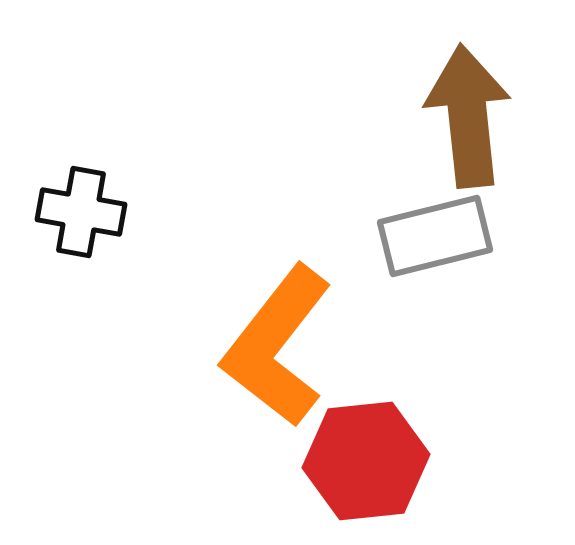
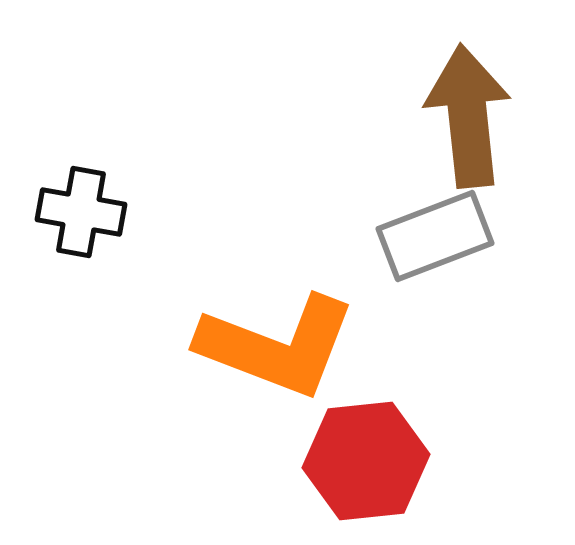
gray rectangle: rotated 7 degrees counterclockwise
orange L-shape: rotated 107 degrees counterclockwise
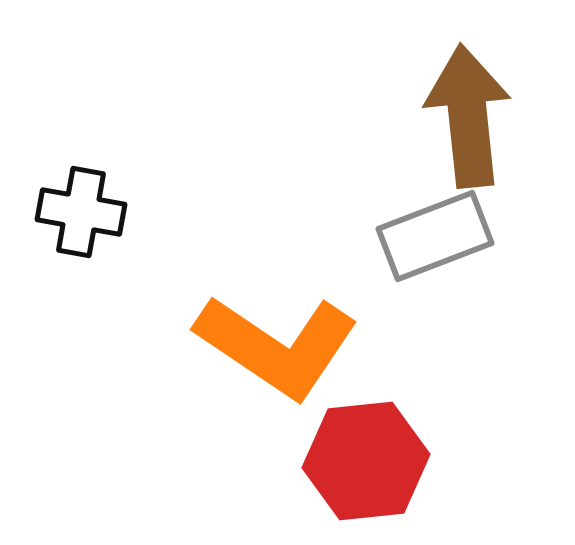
orange L-shape: rotated 13 degrees clockwise
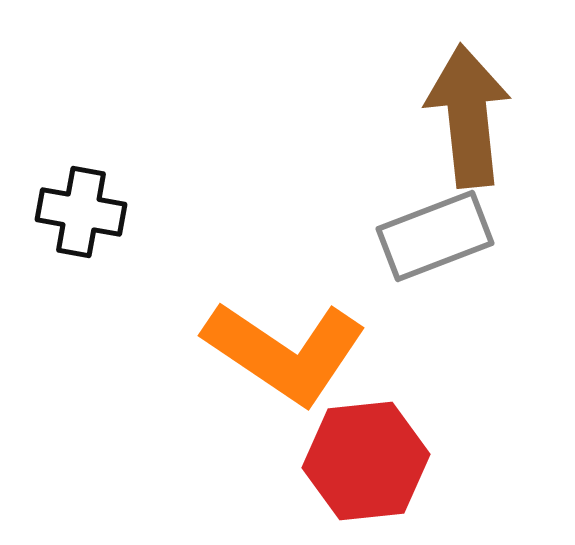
orange L-shape: moved 8 px right, 6 px down
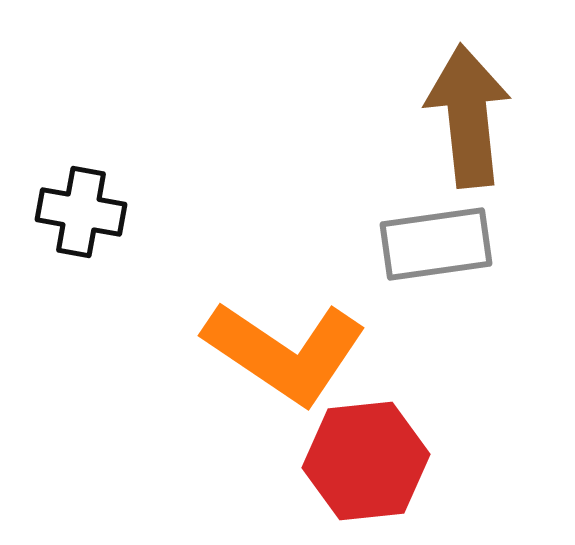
gray rectangle: moved 1 px right, 8 px down; rotated 13 degrees clockwise
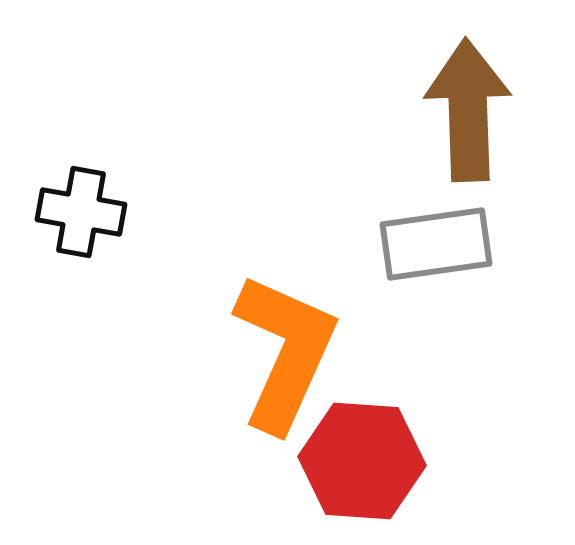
brown arrow: moved 6 px up; rotated 4 degrees clockwise
orange L-shape: rotated 100 degrees counterclockwise
red hexagon: moved 4 px left; rotated 10 degrees clockwise
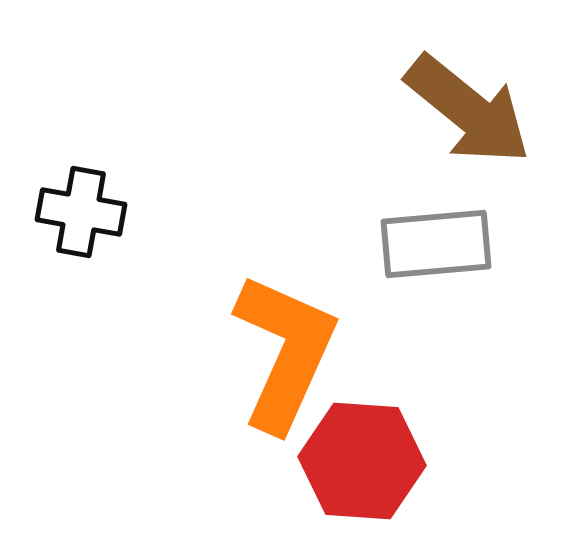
brown arrow: rotated 131 degrees clockwise
gray rectangle: rotated 3 degrees clockwise
